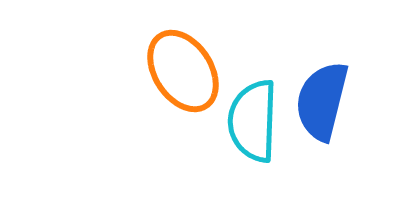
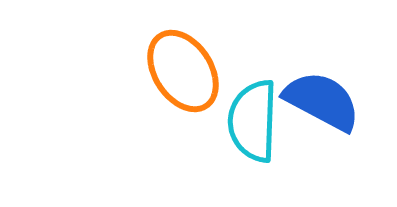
blue semicircle: rotated 104 degrees clockwise
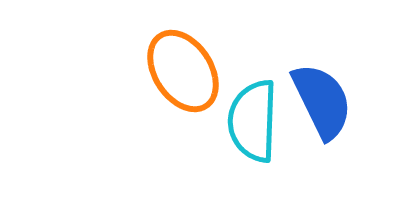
blue semicircle: rotated 36 degrees clockwise
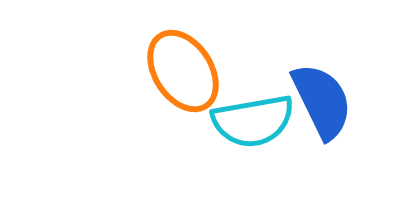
cyan semicircle: rotated 102 degrees counterclockwise
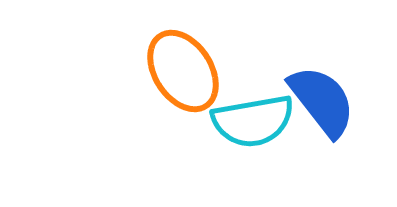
blue semicircle: rotated 12 degrees counterclockwise
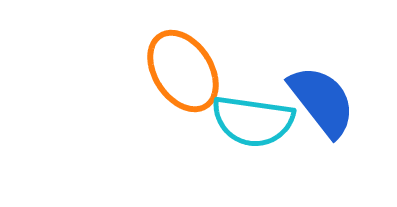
cyan semicircle: rotated 18 degrees clockwise
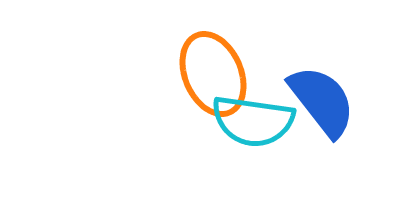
orange ellipse: moved 30 px right, 3 px down; rotated 10 degrees clockwise
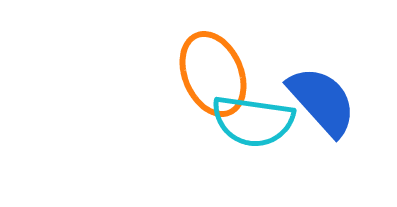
blue semicircle: rotated 4 degrees counterclockwise
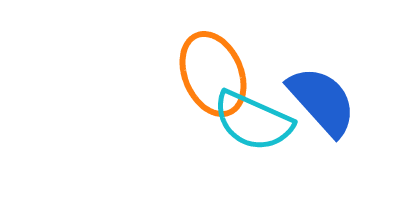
cyan semicircle: rotated 16 degrees clockwise
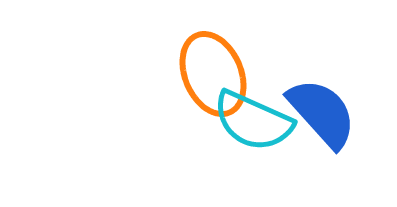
blue semicircle: moved 12 px down
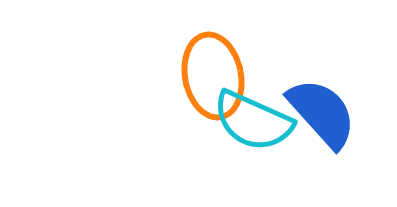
orange ellipse: moved 2 px down; rotated 12 degrees clockwise
